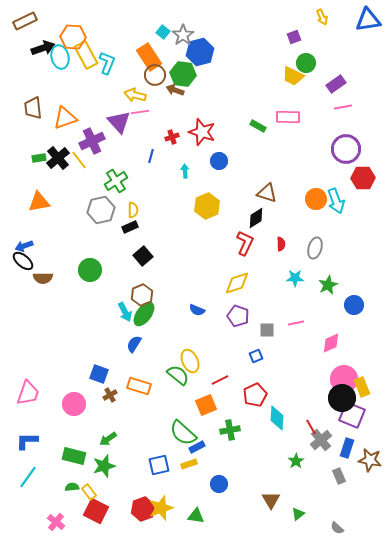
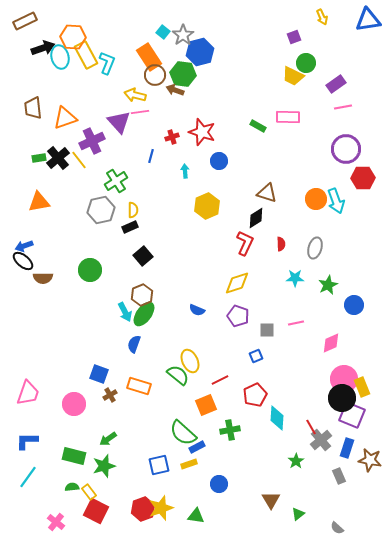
blue semicircle at (134, 344): rotated 12 degrees counterclockwise
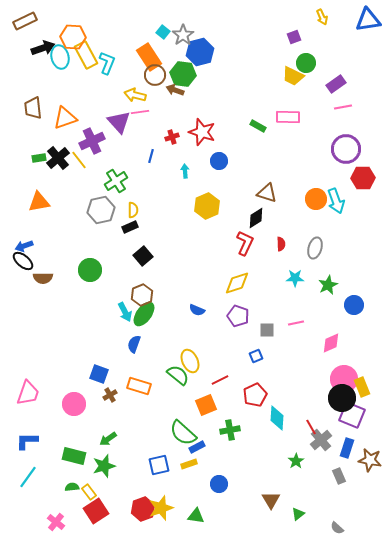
red square at (96, 511): rotated 30 degrees clockwise
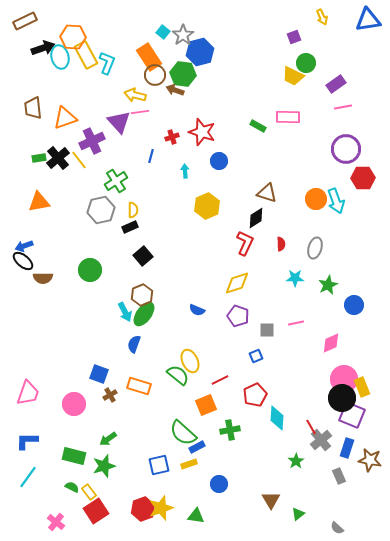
green semicircle at (72, 487): rotated 32 degrees clockwise
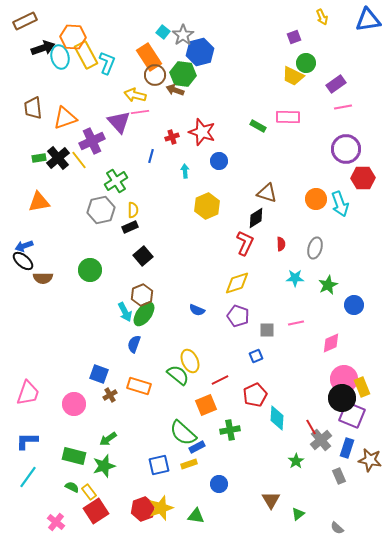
cyan arrow at (336, 201): moved 4 px right, 3 px down
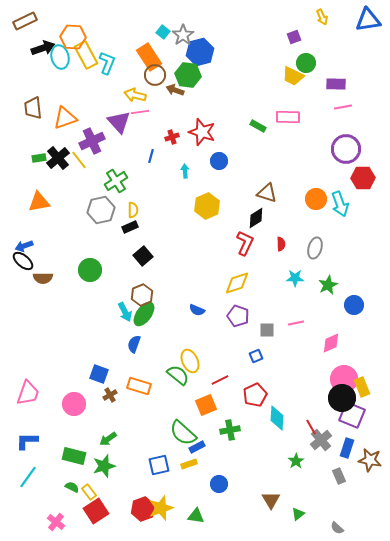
green hexagon at (183, 74): moved 5 px right, 1 px down
purple rectangle at (336, 84): rotated 36 degrees clockwise
